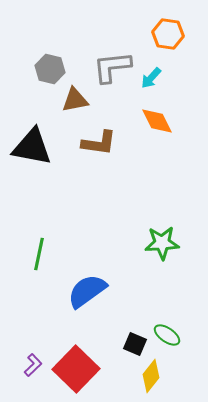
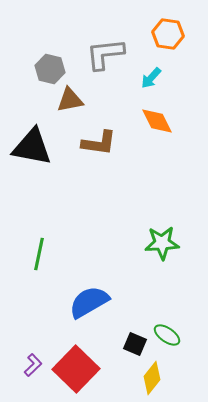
gray L-shape: moved 7 px left, 13 px up
brown triangle: moved 5 px left
blue semicircle: moved 2 px right, 11 px down; rotated 6 degrees clockwise
yellow diamond: moved 1 px right, 2 px down
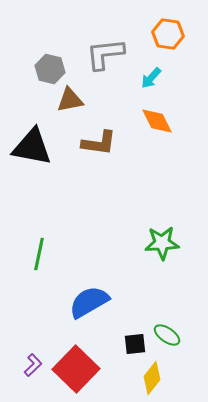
black square: rotated 30 degrees counterclockwise
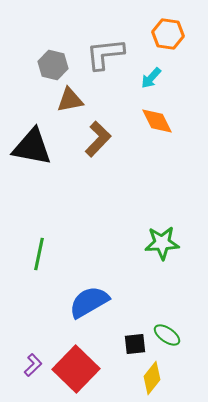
gray hexagon: moved 3 px right, 4 px up
brown L-shape: moved 1 px left, 4 px up; rotated 54 degrees counterclockwise
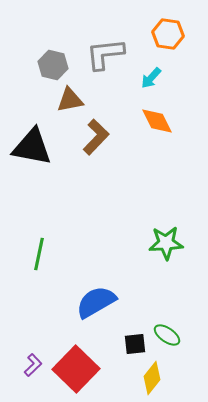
brown L-shape: moved 2 px left, 2 px up
green star: moved 4 px right
blue semicircle: moved 7 px right
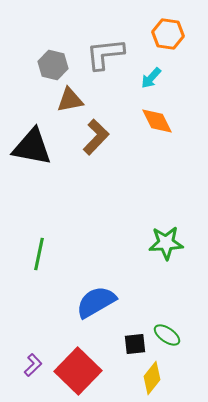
red square: moved 2 px right, 2 px down
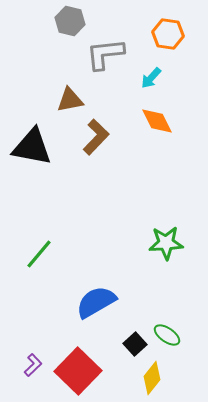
gray hexagon: moved 17 px right, 44 px up
green line: rotated 28 degrees clockwise
black square: rotated 35 degrees counterclockwise
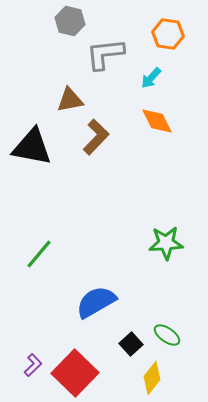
black square: moved 4 px left
red square: moved 3 px left, 2 px down
